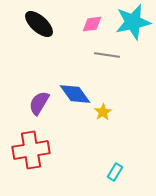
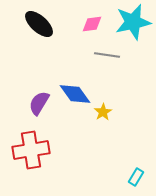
cyan rectangle: moved 21 px right, 5 px down
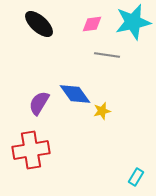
yellow star: moved 1 px left, 1 px up; rotated 18 degrees clockwise
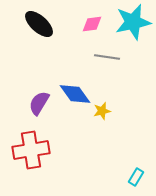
gray line: moved 2 px down
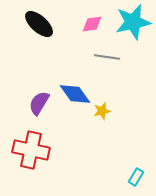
red cross: rotated 21 degrees clockwise
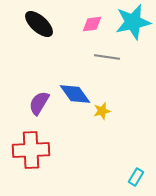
red cross: rotated 15 degrees counterclockwise
